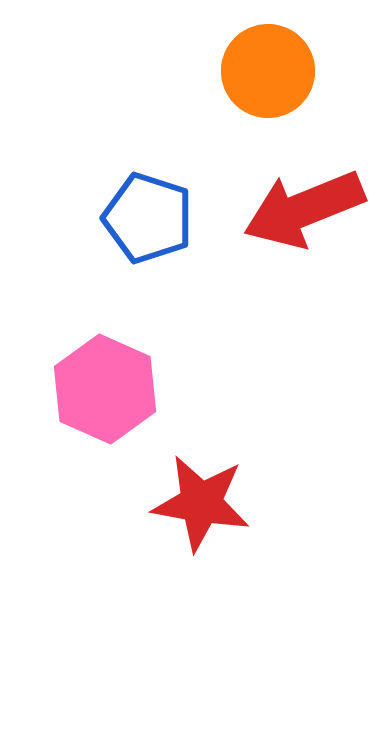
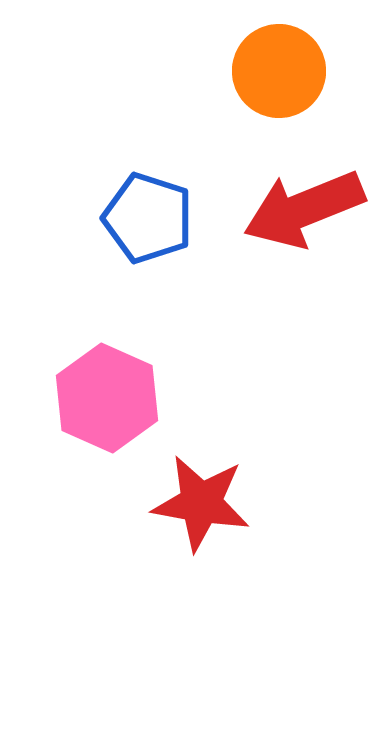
orange circle: moved 11 px right
pink hexagon: moved 2 px right, 9 px down
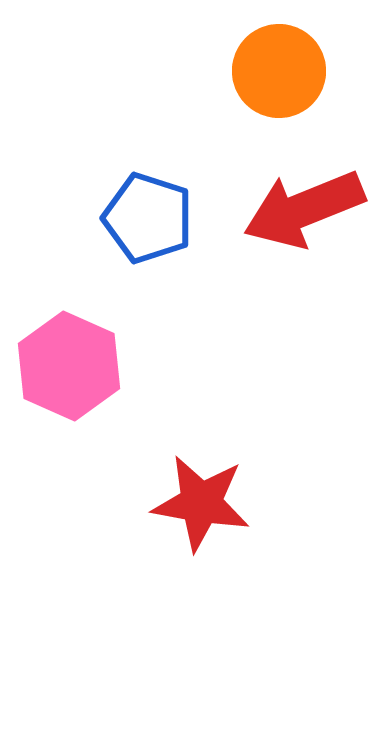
pink hexagon: moved 38 px left, 32 px up
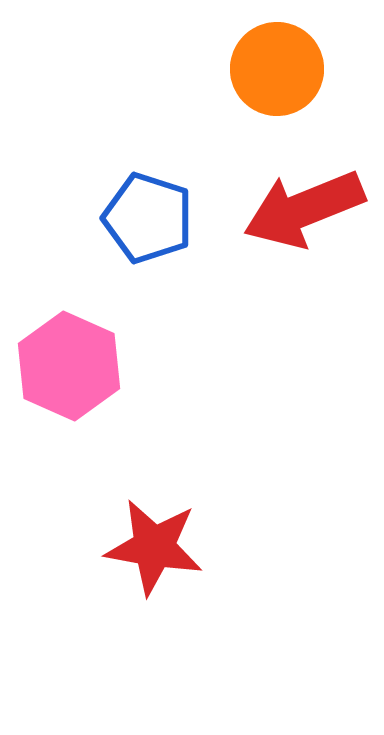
orange circle: moved 2 px left, 2 px up
red star: moved 47 px left, 44 px down
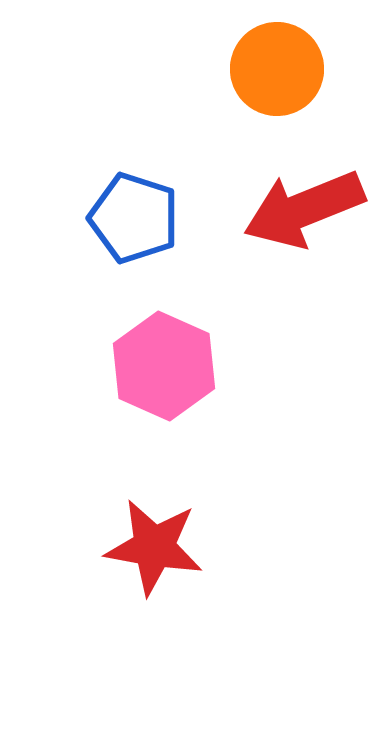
blue pentagon: moved 14 px left
pink hexagon: moved 95 px right
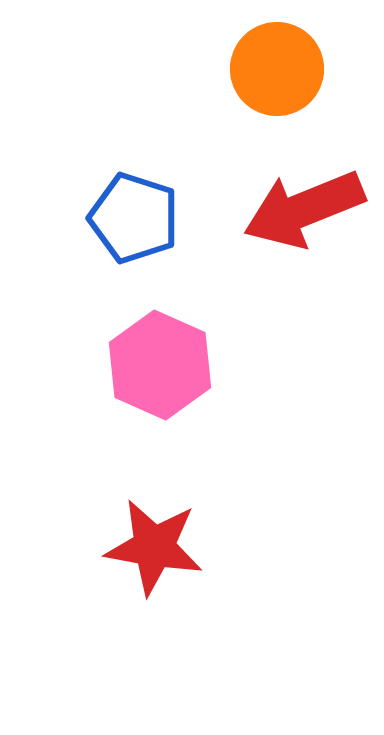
pink hexagon: moved 4 px left, 1 px up
